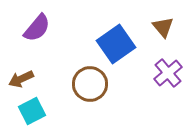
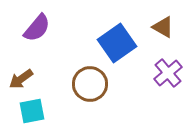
brown triangle: rotated 20 degrees counterclockwise
blue square: moved 1 px right, 1 px up
brown arrow: rotated 10 degrees counterclockwise
cyan square: rotated 16 degrees clockwise
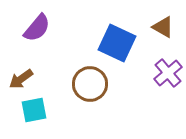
blue square: rotated 30 degrees counterclockwise
cyan square: moved 2 px right, 1 px up
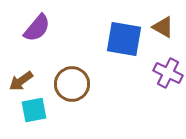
blue square: moved 7 px right, 4 px up; rotated 15 degrees counterclockwise
purple cross: rotated 24 degrees counterclockwise
brown arrow: moved 2 px down
brown circle: moved 18 px left
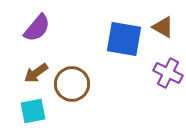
brown arrow: moved 15 px right, 8 px up
cyan square: moved 1 px left, 1 px down
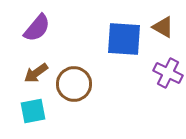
blue square: rotated 6 degrees counterclockwise
brown circle: moved 2 px right
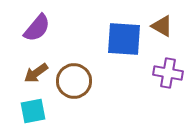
brown triangle: moved 1 px left, 1 px up
purple cross: rotated 16 degrees counterclockwise
brown circle: moved 3 px up
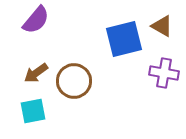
purple semicircle: moved 1 px left, 8 px up
blue square: rotated 18 degrees counterclockwise
purple cross: moved 4 px left
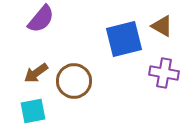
purple semicircle: moved 5 px right, 1 px up
